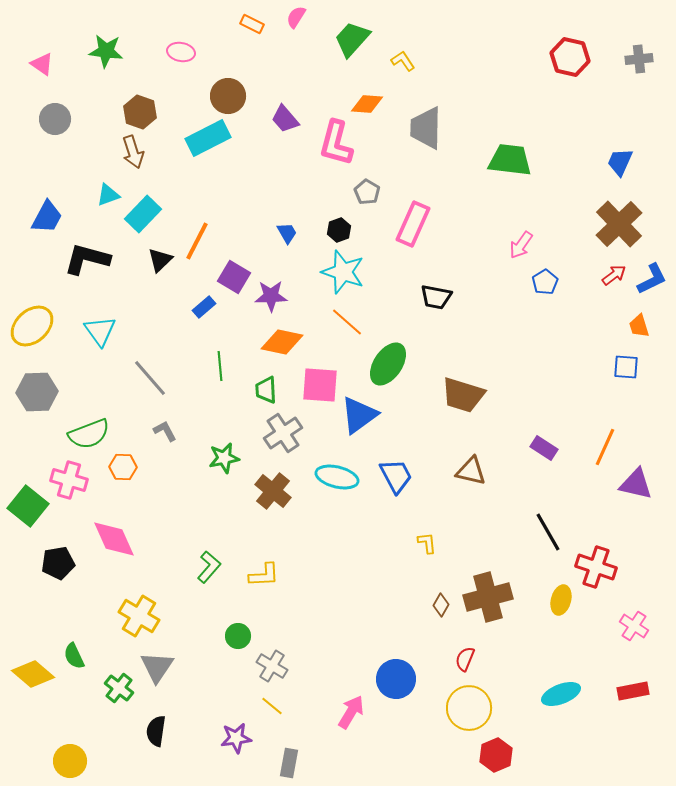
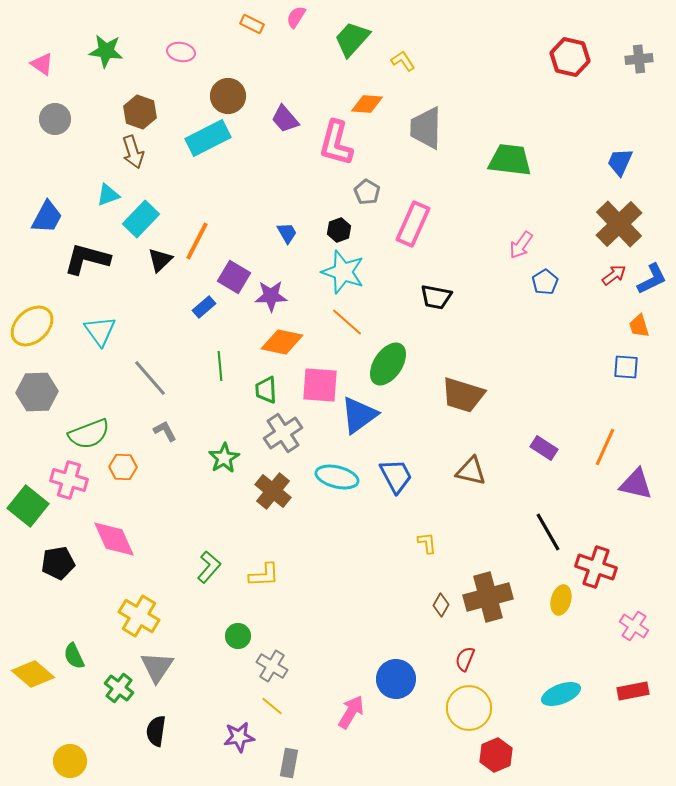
cyan rectangle at (143, 214): moved 2 px left, 5 px down
green star at (224, 458): rotated 20 degrees counterclockwise
purple star at (236, 738): moved 3 px right, 1 px up
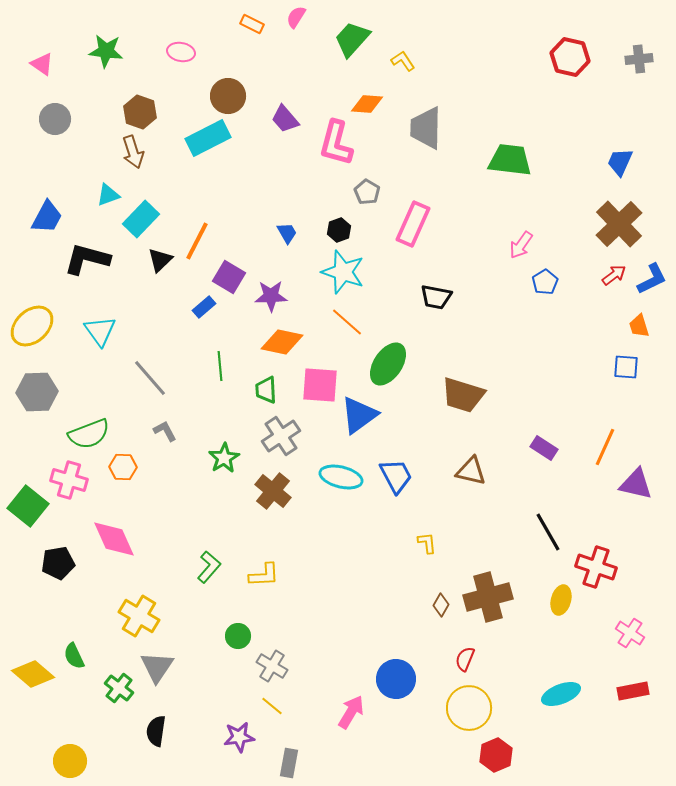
purple square at (234, 277): moved 5 px left
gray cross at (283, 433): moved 2 px left, 3 px down
cyan ellipse at (337, 477): moved 4 px right
pink cross at (634, 626): moved 4 px left, 7 px down
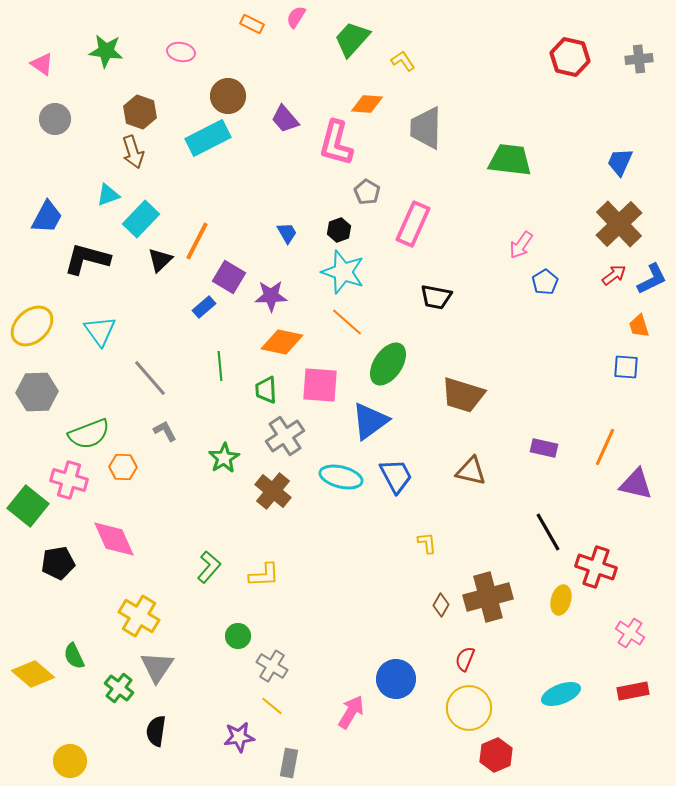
blue triangle at (359, 415): moved 11 px right, 6 px down
gray cross at (281, 436): moved 4 px right
purple rectangle at (544, 448): rotated 20 degrees counterclockwise
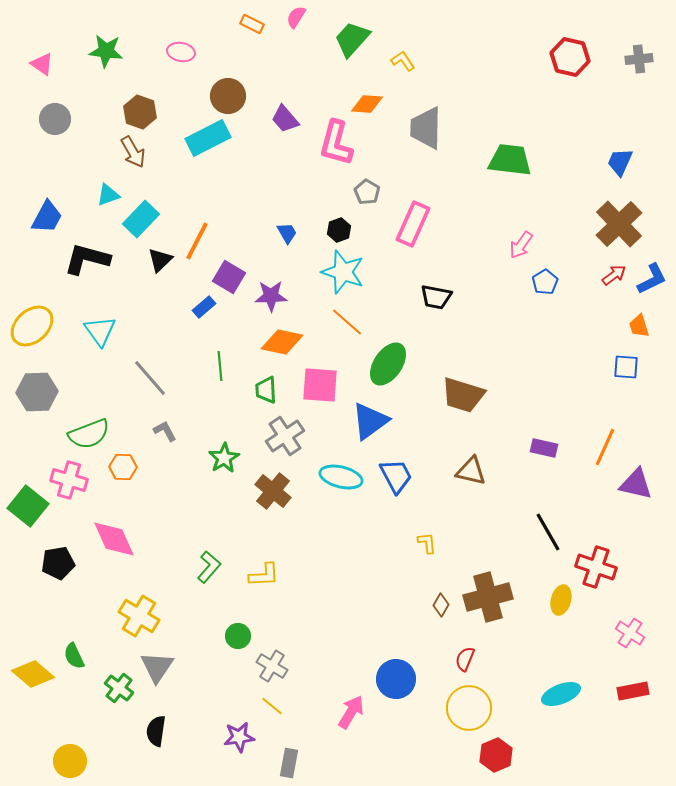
brown arrow at (133, 152): rotated 12 degrees counterclockwise
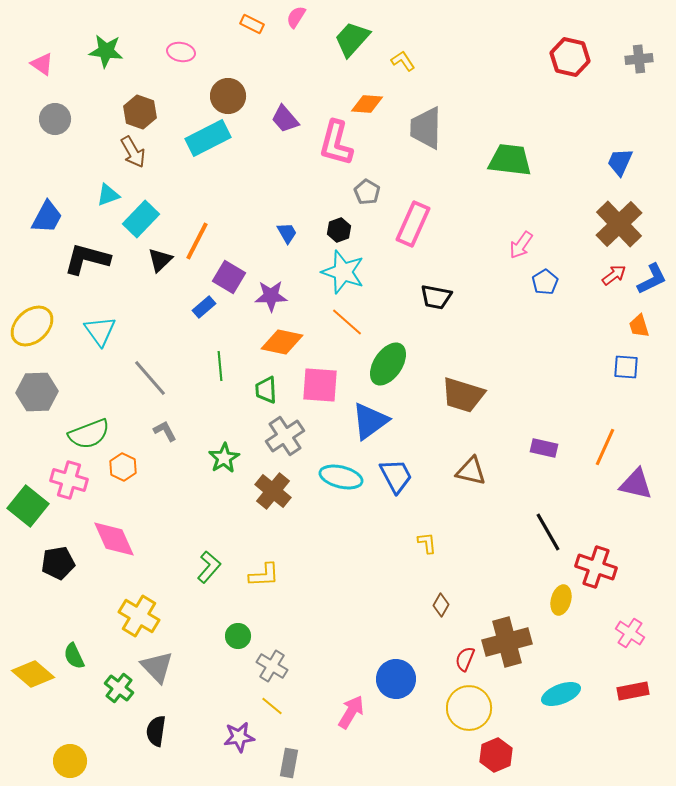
orange hexagon at (123, 467): rotated 24 degrees clockwise
brown cross at (488, 597): moved 19 px right, 45 px down
gray triangle at (157, 667): rotated 18 degrees counterclockwise
